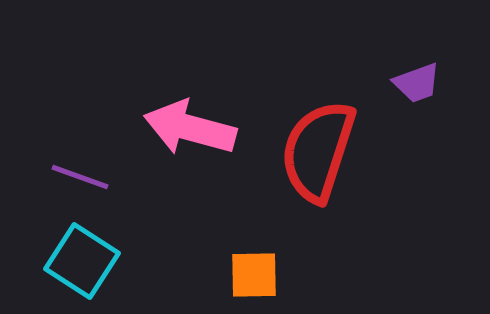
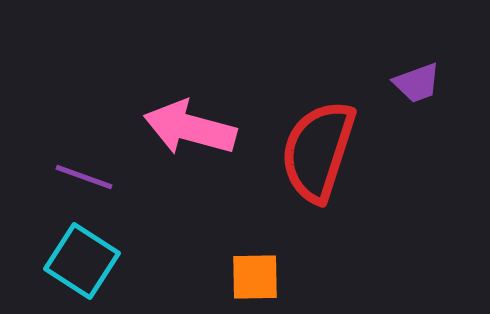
purple line: moved 4 px right
orange square: moved 1 px right, 2 px down
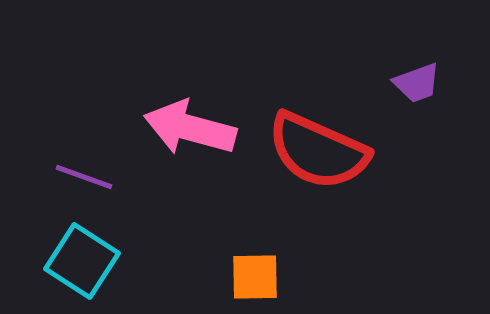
red semicircle: rotated 84 degrees counterclockwise
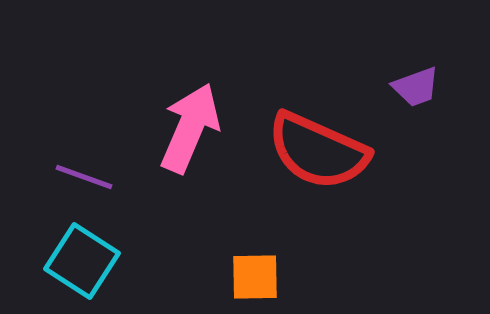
purple trapezoid: moved 1 px left, 4 px down
pink arrow: rotated 98 degrees clockwise
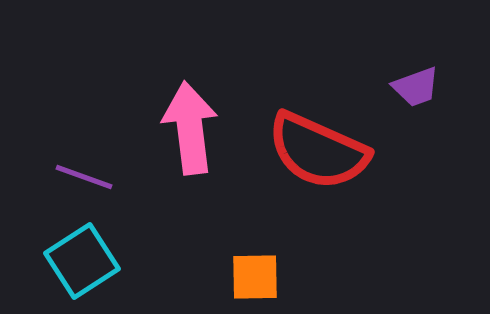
pink arrow: rotated 30 degrees counterclockwise
cyan square: rotated 24 degrees clockwise
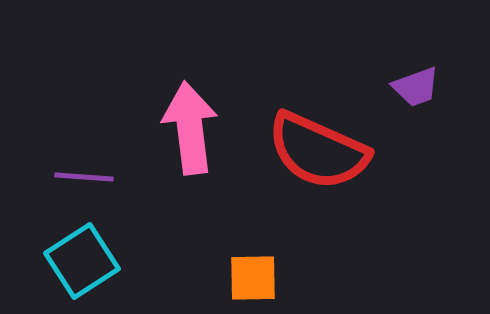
purple line: rotated 16 degrees counterclockwise
orange square: moved 2 px left, 1 px down
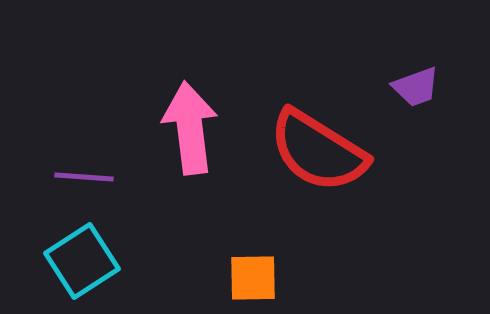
red semicircle: rotated 8 degrees clockwise
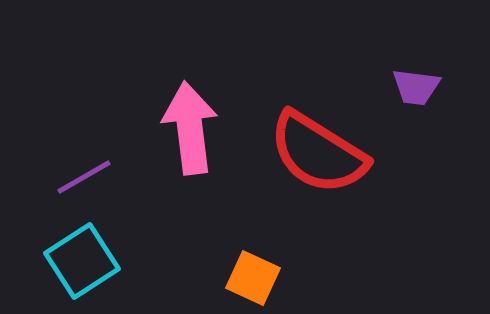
purple trapezoid: rotated 27 degrees clockwise
red semicircle: moved 2 px down
purple line: rotated 34 degrees counterclockwise
orange square: rotated 26 degrees clockwise
